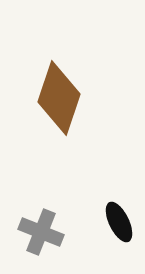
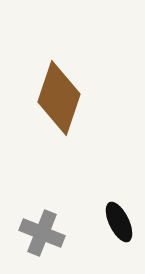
gray cross: moved 1 px right, 1 px down
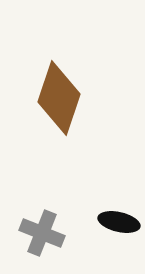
black ellipse: rotated 51 degrees counterclockwise
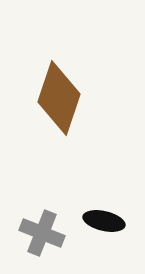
black ellipse: moved 15 px left, 1 px up
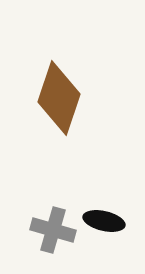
gray cross: moved 11 px right, 3 px up; rotated 6 degrees counterclockwise
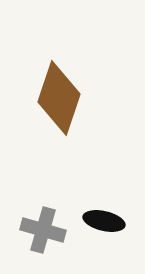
gray cross: moved 10 px left
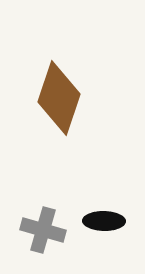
black ellipse: rotated 12 degrees counterclockwise
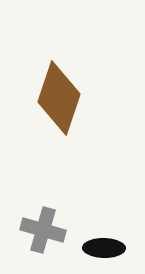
black ellipse: moved 27 px down
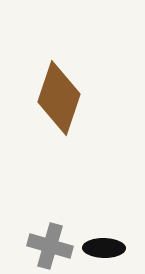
gray cross: moved 7 px right, 16 px down
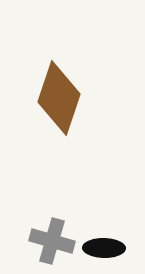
gray cross: moved 2 px right, 5 px up
